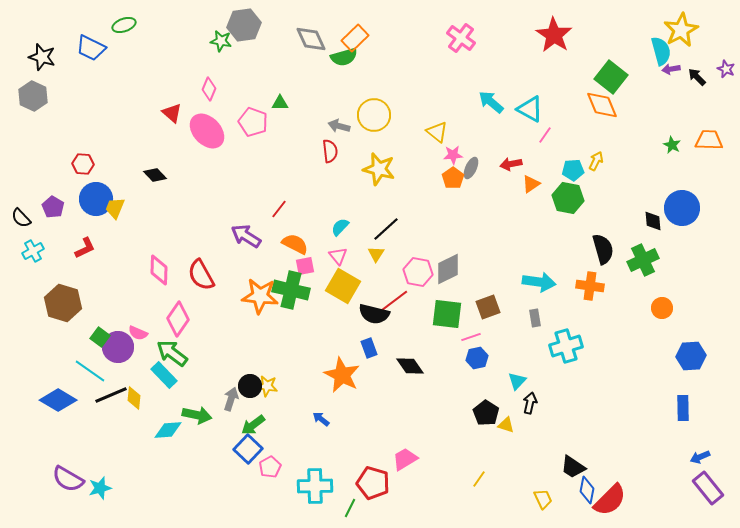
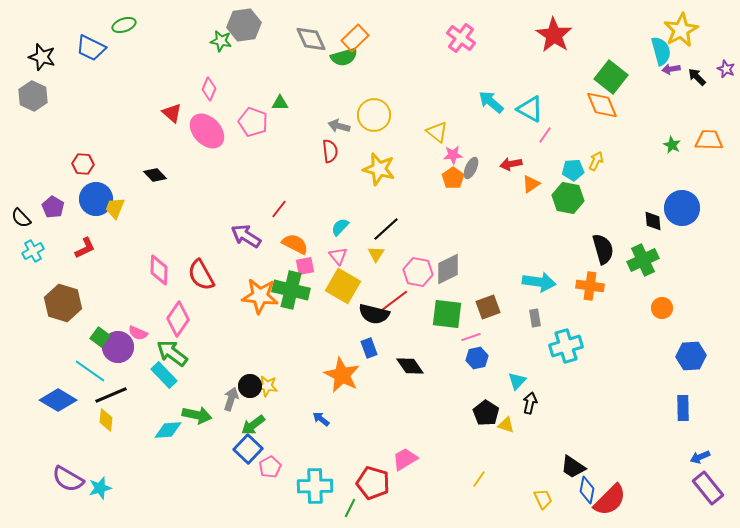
yellow diamond at (134, 398): moved 28 px left, 22 px down
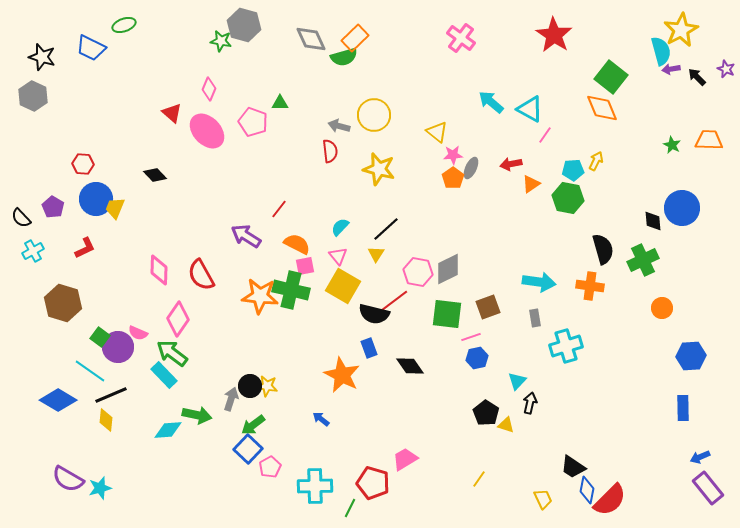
gray hexagon at (244, 25): rotated 24 degrees clockwise
orange diamond at (602, 105): moved 3 px down
orange semicircle at (295, 244): moved 2 px right
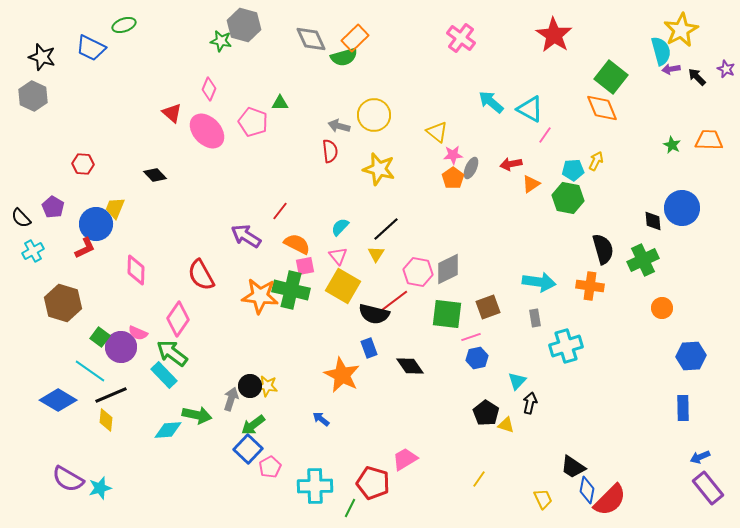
blue circle at (96, 199): moved 25 px down
red line at (279, 209): moved 1 px right, 2 px down
pink diamond at (159, 270): moved 23 px left
purple circle at (118, 347): moved 3 px right
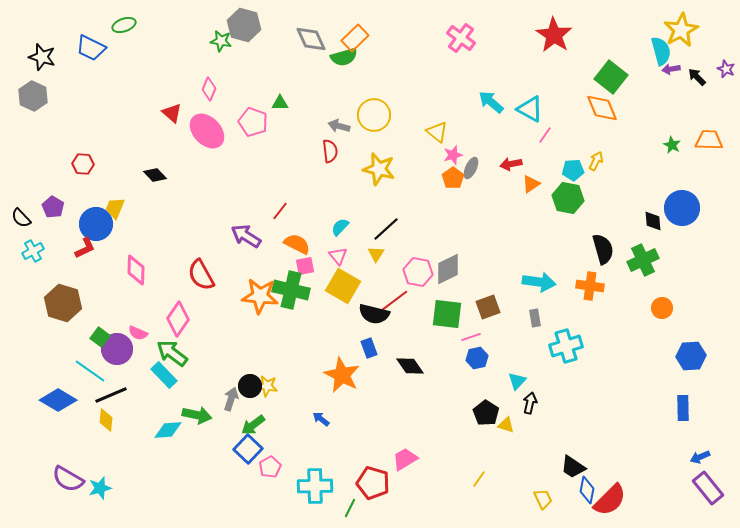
pink star at (453, 155): rotated 12 degrees counterclockwise
purple circle at (121, 347): moved 4 px left, 2 px down
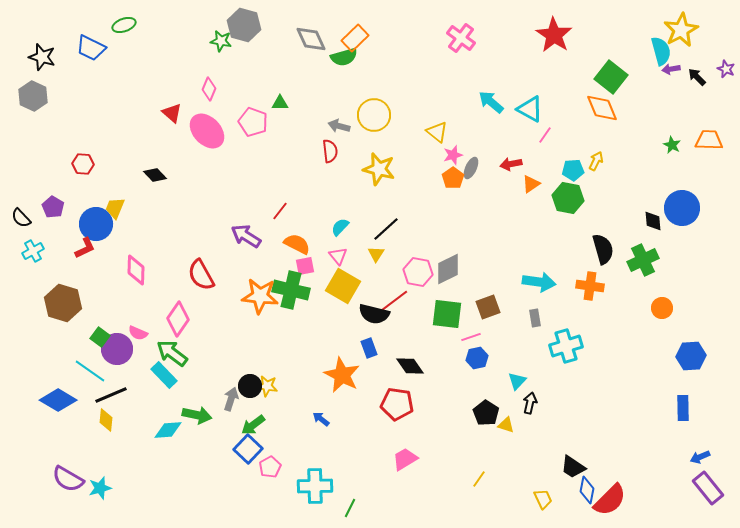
red pentagon at (373, 483): moved 24 px right, 79 px up; rotated 8 degrees counterclockwise
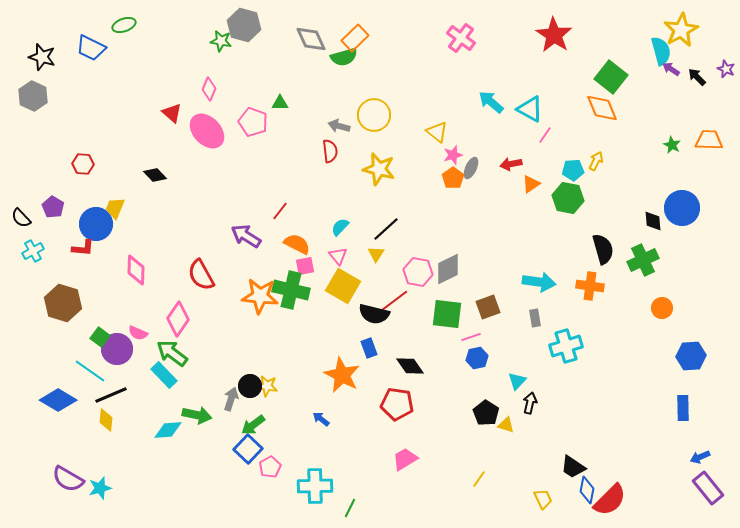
purple arrow at (671, 69): rotated 42 degrees clockwise
red L-shape at (85, 248): moved 2 px left; rotated 30 degrees clockwise
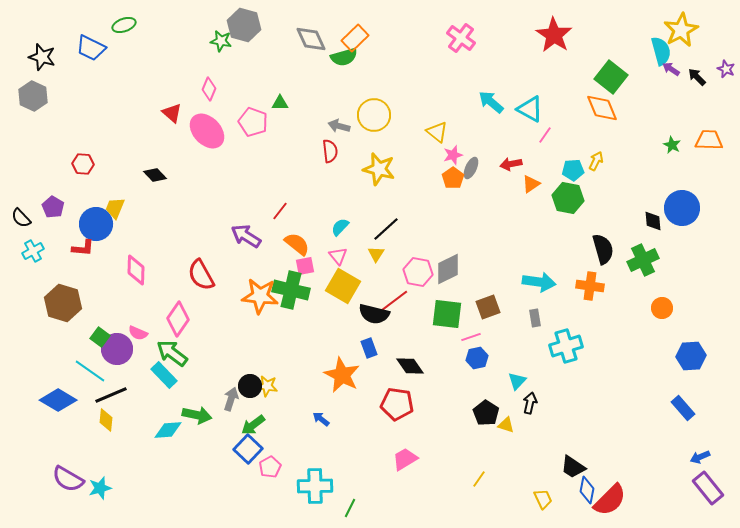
orange semicircle at (297, 244): rotated 12 degrees clockwise
blue rectangle at (683, 408): rotated 40 degrees counterclockwise
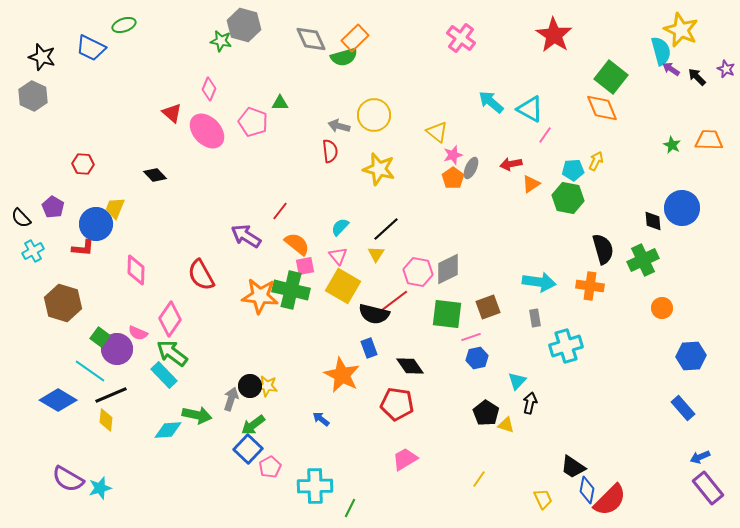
yellow star at (681, 30): rotated 20 degrees counterclockwise
pink diamond at (178, 319): moved 8 px left
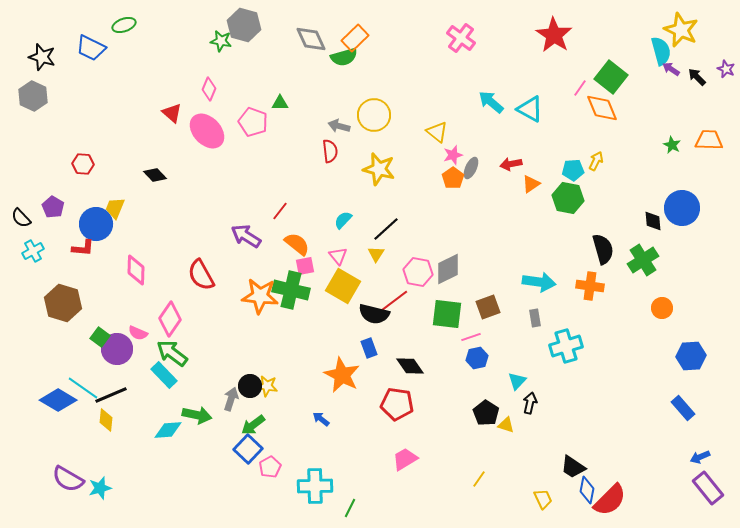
pink line at (545, 135): moved 35 px right, 47 px up
cyan semicircle at (340, 227): moved 3 px right, 7 px up
green cross at (643, 260): rotated 8 degrees counterclockwise
cyan line at (90, 371): moved 7 px left, 17 px down
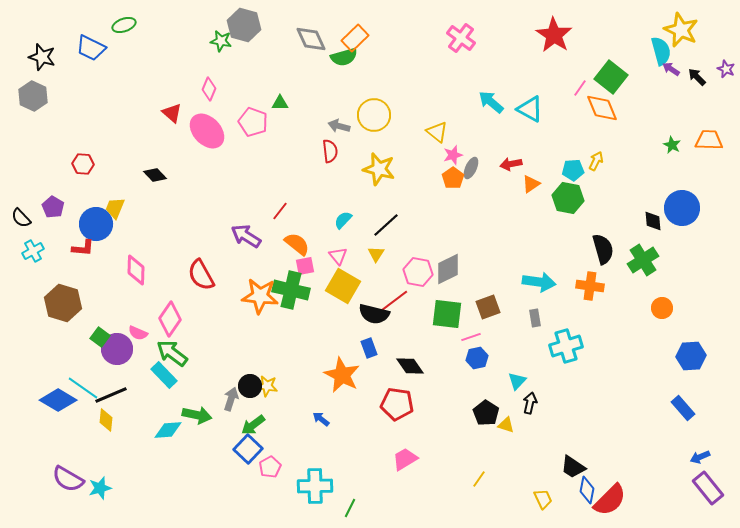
black line at (386, 229): moved 4 px up
